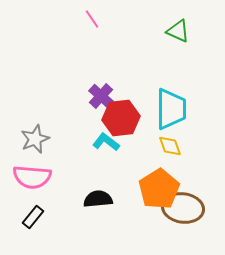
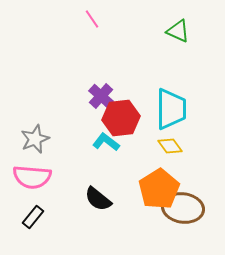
yellow diamond: rotated 15 degrees counterclockwise
black semicircle: rotated 136 degrees counterclockwise
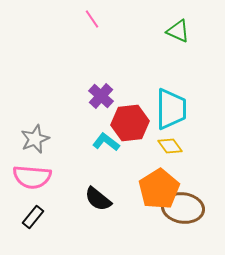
red hexagon: moved 9 px right, 5 px down
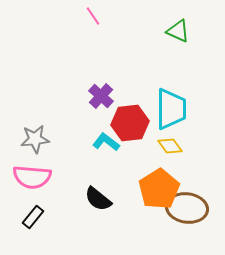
pink line: moved 1 px right, 3 px up
gray star: rotated 16 degrees clockwise
brown ellipse: moved 4 px right
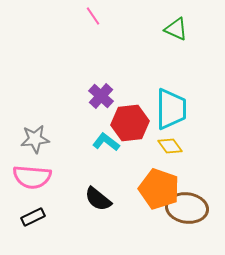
green triangle: moved 2 px left, 2 px up
orange pentagon: rotated 21 degrees counterclockwise
black rectangle: rotated 25 degrees clockwise
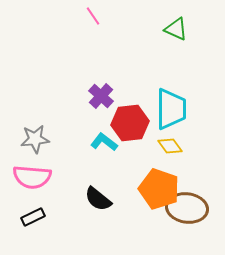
cyan L-shape: moved 2 px left
